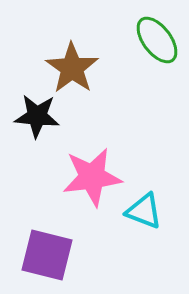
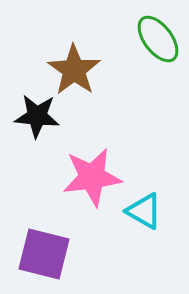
green ellipse: moved 1 px right, 1 px up
brown star: moved 2 px right, 2 px down
cyan triangle: rotated 9 degrees clockwise
purple square: moved 3 px left, 1 px up
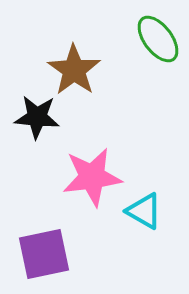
black star: moved 1 px down
purple square: rotated 26 degrees counterclockwise
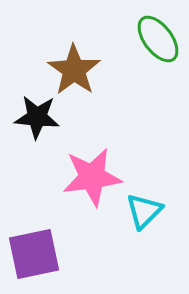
cyan triangle: rotated 45 degrees clockwise
purple square: moved 10 px left
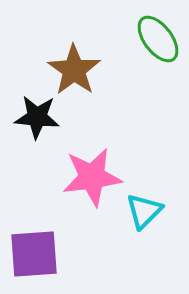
purple square: rotated 8 degrees clockwise
